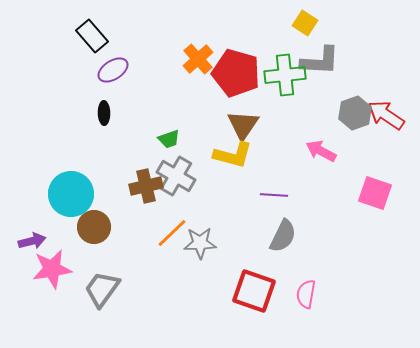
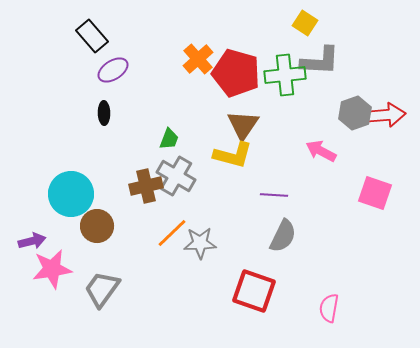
red arrow: rotated 141 degrees clockwise
green trapezoid: rotated 50 degrees counterclockwise
brown circle: moved 3 px right, 1 px up
pink semicircle: moved 23 px right, 14 px down
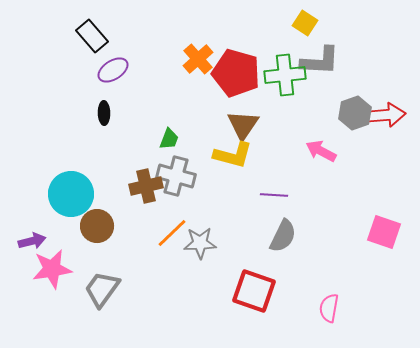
gray cross: rotated 15 degrees counterclockwise
pink square: moved 9 px right, 39 px down
